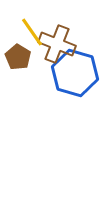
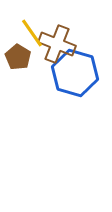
yellow line: moved 1 px down
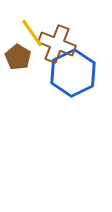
blue hexagon: moved 2 px left; rotated 18 degrees clockwise
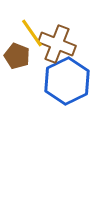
brown pentagon: moved 1 px left, 1 px up; rotated 10 degrees counterclockwise
blue hexagon: moved 6 px left, 8 px down
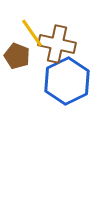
brown cross: rotated 9 degrees counterclockwise
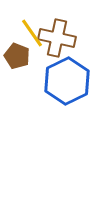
brown cross: moved 6 px up
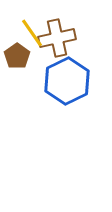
brown cross: rotated 24 degrees counterclockwise
brown pentagon: rotated 15 degrees clockwise
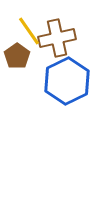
yellow line: moved 3 px left, 2 px up
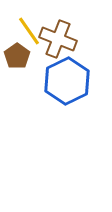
brown cross: moved 1 px right, 1 px down; rotated 33 degrees clockwise
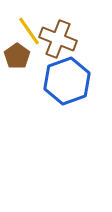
blue hexagon: rotated 6 degrees clockwise
